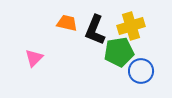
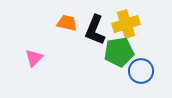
yellow cross: moved 5 px left, 2 px up
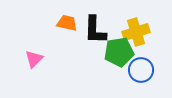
yellow cross: moved 10 px right, 8 px down
black L-shape: rotated 20 degrees counterclockwise
pink triangle: moved 1 px down
blue circle: moved 1 px up
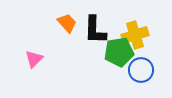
orange trapezoid: rotated 35 degrees clockwise
yellow cross: moved 1 px left, 3 px down
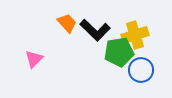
black L-shape: rotated 48 degrees counterclockwise
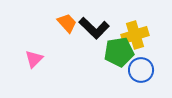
black L-shape: moved 1 px left, 2 px up
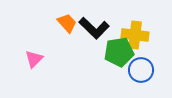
yellow cross: rotated 24 degrees clockwise
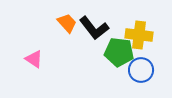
black L-shape: rotated 8 degrees clockwise
yellow cross: moved 4 px right
green pentagon: rotated 16 degrees clockwise
pink triangle: rotated 42 degrees counterclockwise
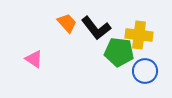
black L-shape: moved 2 px right
blue circle: moved 4 px right, 1 px down
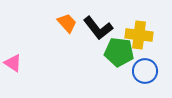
black L-shape: moved 2 px right
pink triangle: moved 21 px left, 4 px down
